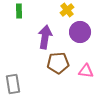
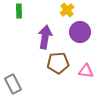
gray rectangle: rotated 18 degrees counterclockwise
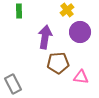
pink triangle: moved 5 px left, 6 px down
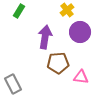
green rectangle: rotated 32 degrees clockwise
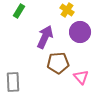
yellow cross: rotated 16 degrees counterclockwise
purple arrow: rotated 15 degrees clockwise
pink triangle: rotated 42 degrees clockwise
gray rectangle: moved 2 px up; rotated 24 degrees clockwise
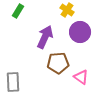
green rectangle: moved 1 px left
pink triangle: rotated 14 degrees counterclockwise
